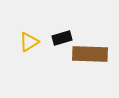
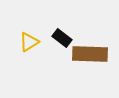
black rectangle: rotated 54 degrees clockwise
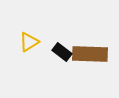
black rectangle: moved 14 px down
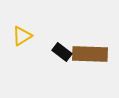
yellow triangle: moved 7 px left, 6 px up
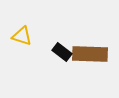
yellow triangle: rotated 50 degrees clockwise
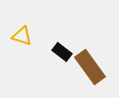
brown rectangle: moved 13 px down; rotated 52 degrees clockwise
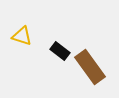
black rectangle: moved 2 px left, 1 px up
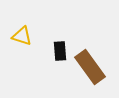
black rectangle: rotated 48 degrees clockwise
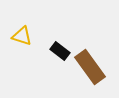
black rectangle: rotated 48 degrees counterclockwise
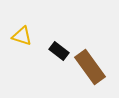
black rectangle: moved 1 px left
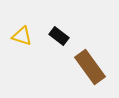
black rectangle: moved 15 px up
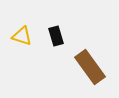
black rectangle: moved 3 px left; rotated 36 degrees clockwise
